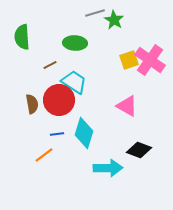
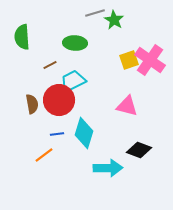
cyan trapezoid: moved 1 px left, 1 px up; rotated 60 degrees counterclockwise
pink triangle: rotated 15 degrees counterclockwise
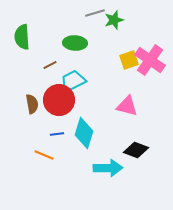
green star: rotated 24 degrees clockwise
black diamond: moved 3 px left
orange line: rotated 60 degrees clockwise
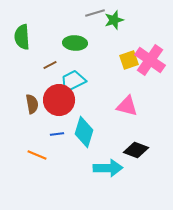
cyan diamond: moved 1 px up
orange line: moved 7 px left
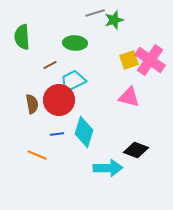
pink triangle: moved 2 px right, 9 px up
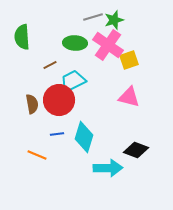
gray line: moved 2 px left, 4 px down
pink cross: moved 42 px left, 15 px up
cyan diamond: moved 5 px down
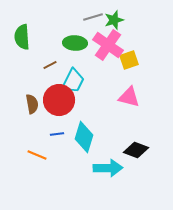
cyan trapezoid: rotated 144 degrees clockwise
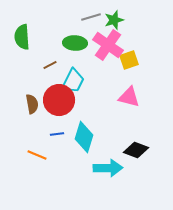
gray line: moved 2 px left
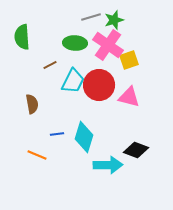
red circle: moved 40 px right, 15 px up
cyan arrow: moved 3 px up
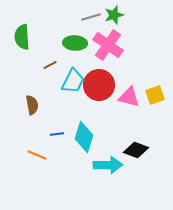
green star: moved 5 px up
yellow square: moved 26 px right, 35 px down
brown semicircle: moved 1 px down
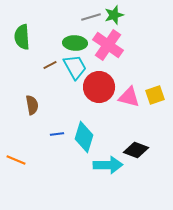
cyan trapezoid: moved 2 px right, 14 px up; rotated 56 degrees counterclockwise
red circle: moved 2 px down
orange line: moved 21 px left, 5 px down
